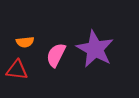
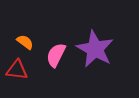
orange semicircle: rotated 138 degrees counterclockwise
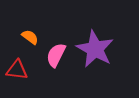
orange semicircle: moved 5 px right, 5 px up
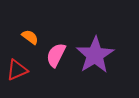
purple star: moved 6 px down; rotated 12 degrees clockwise
red triangle: rotated 30 degrees counterclockwise
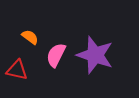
purple star: rotated 21 degrees counterclockwise
red triangle: rotated 35 degrees clockwise
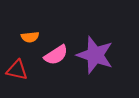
orange semicircle: rotated 138 degrees clockwise
pink semicircle: rotated 150 degrees counterclockwise
